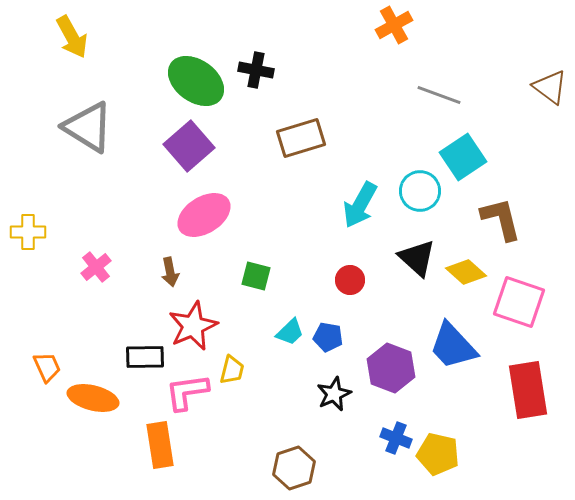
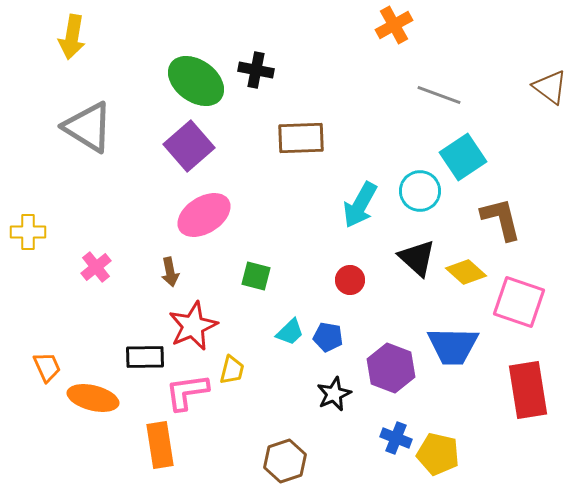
yellow arrow: rotated 39 degrees clockwise
brown rectangle: rotated 15 degrees clockwise
blue trapezoid: rotated 46 degrees counterclockwise
brown hexagon: moved 9 px left, 7 px up
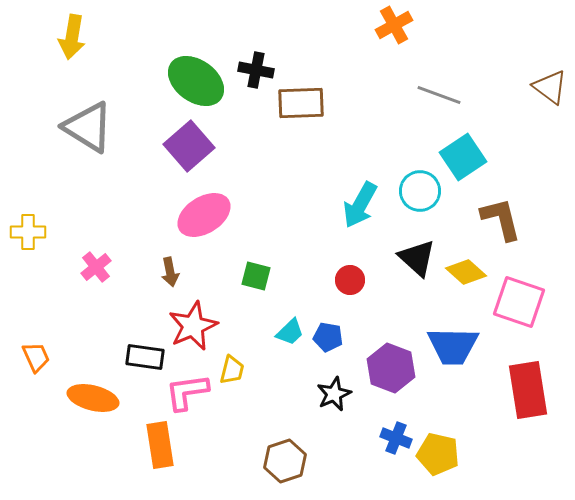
brown rectangle: moved 35 px up
black rectangle: rotated 9 degrees clockwise
orange trapezoid: moved 11 px left, 10 px up
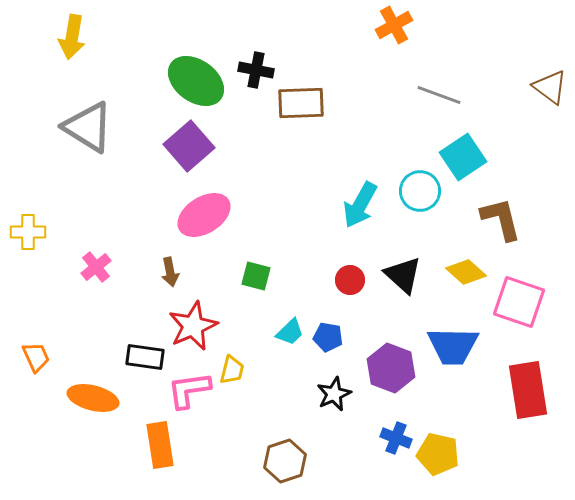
black triangle: moved 14 px left, 17 px down
pink L-shape: moved 2 px right, 2 px up
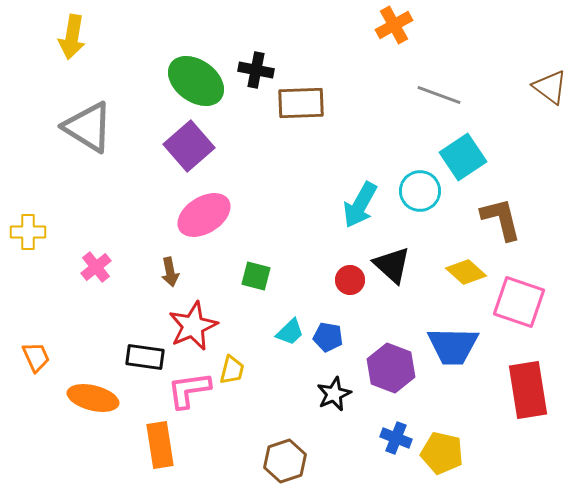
black triangle: moved 11 px left, 10 px up
yellow pentagon: moved 4 px right, 1 px up
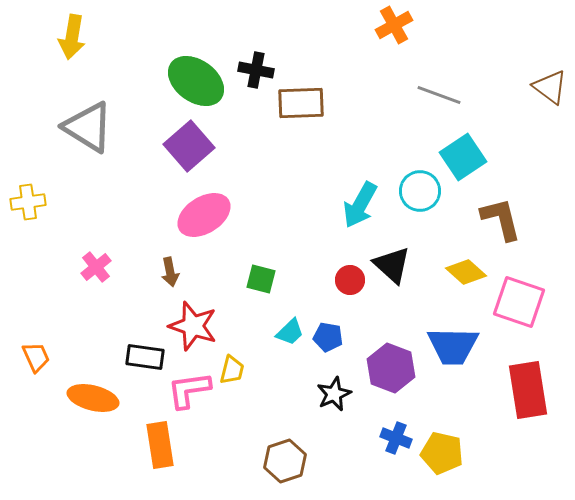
yellow cross: moved 30 px up; rotated 8 degrees counterclockwise
green square: moved 5 px right, 3 px down
red star: rotated 30 degrees counterclockwise
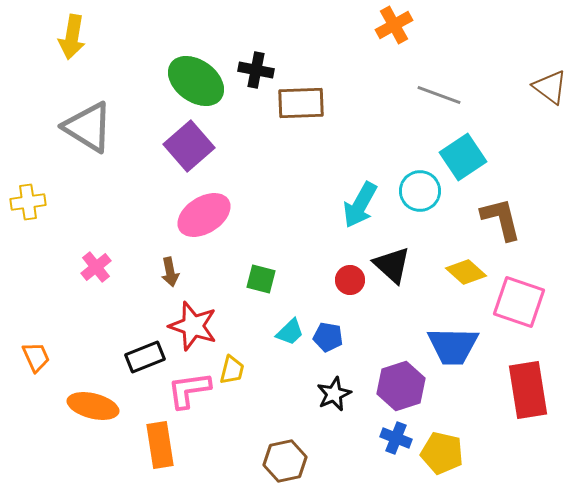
black rectangle: rotated 30 degrees counterclockwise
purple hexagon: moved 10 px right, 18 px down; rotated 21 degrees clockwise
orange ellipse: moved 8 px down
brown hexagon: rotated 6 degrees clockwise
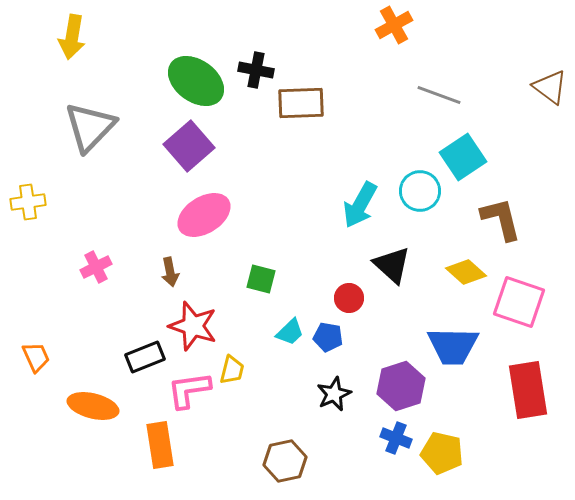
gray triangle: moved 2 px right; rotated 42 degrees clockwise
pink cross: rotated 12 degrees clockwise
red circle: moved 1 px left, 18 px down
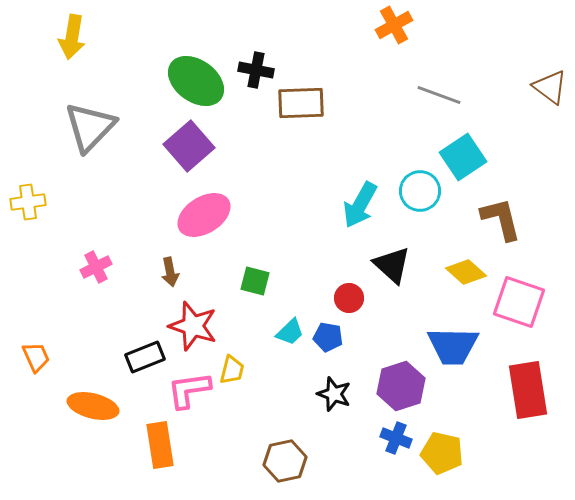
green square: moved 6 px left, 2 px down
black star: rotated 28 degrees counterclockwise
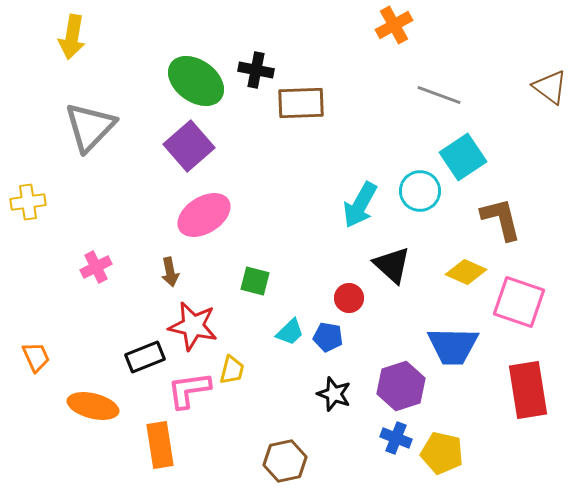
yellow diamond: rotated 18 degrees counterclockwise
red star: rotated 6 degrees counterclockwise
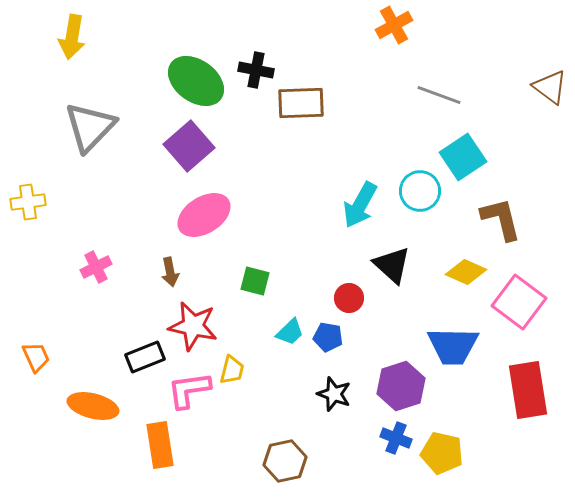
pink square: rotated 18 degrees clockwise
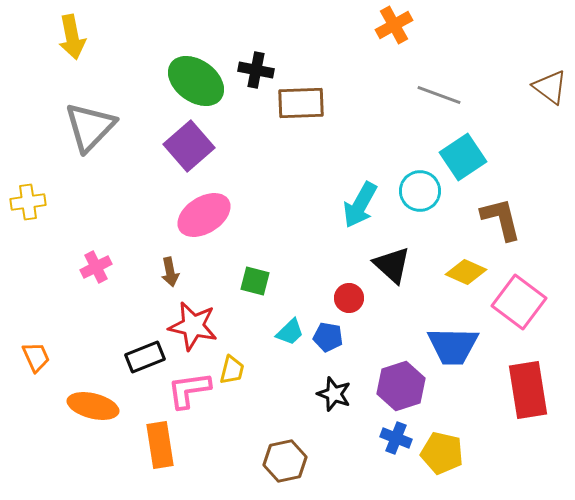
yellow arrow: rotated 21 degrees counterclockwise
